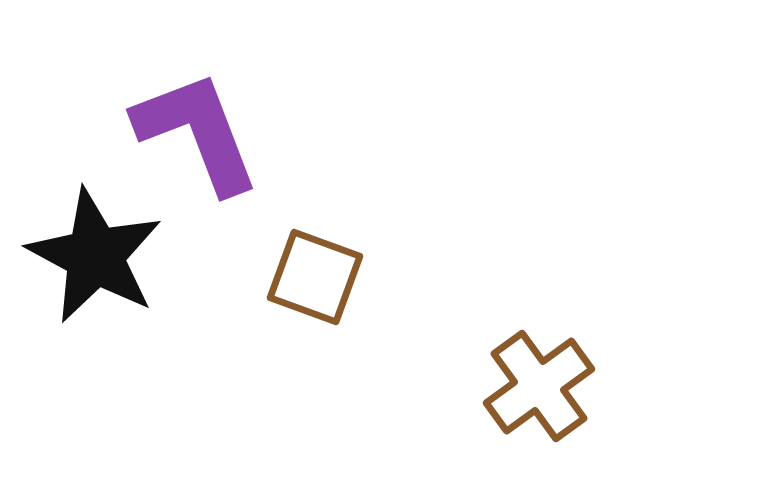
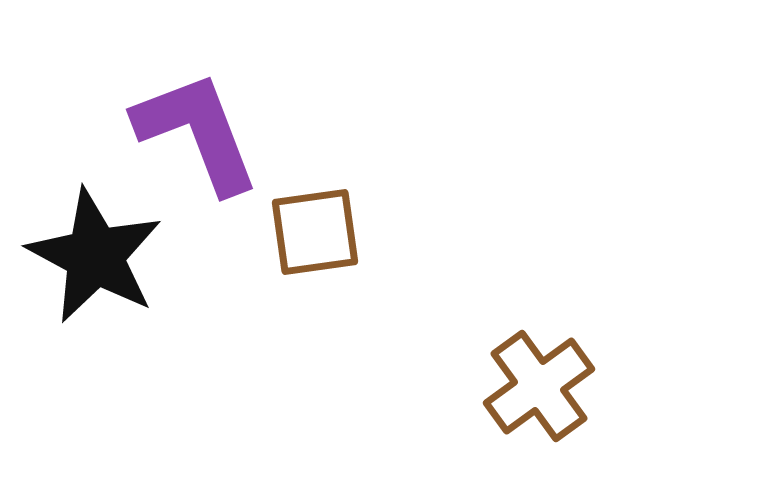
brown square: moved 45 px up; rotated 28 degrees counterclockwise
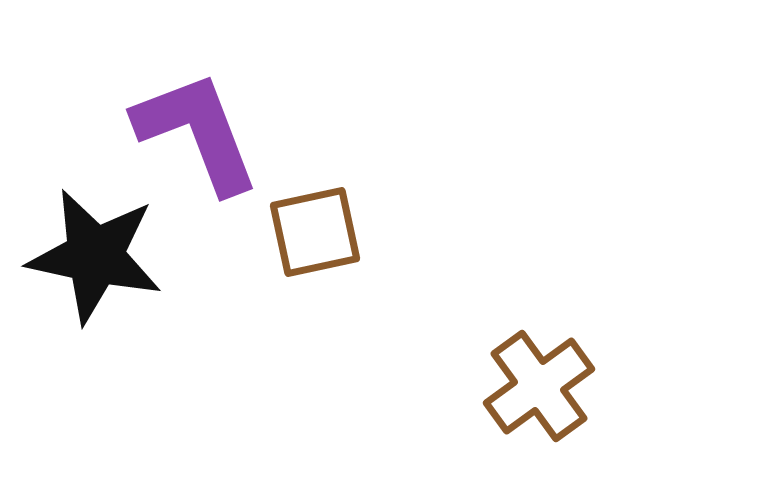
brown square: rotated 4 degrees counterclockwise
black star: rotated 16 degrees counterclockwise
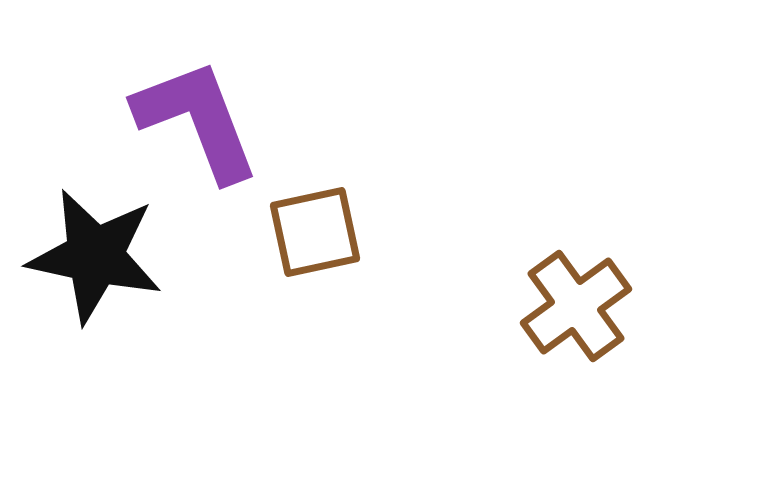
purple L-shape: moved 12 px up
brown cross: moved 37 px right, 80 px up
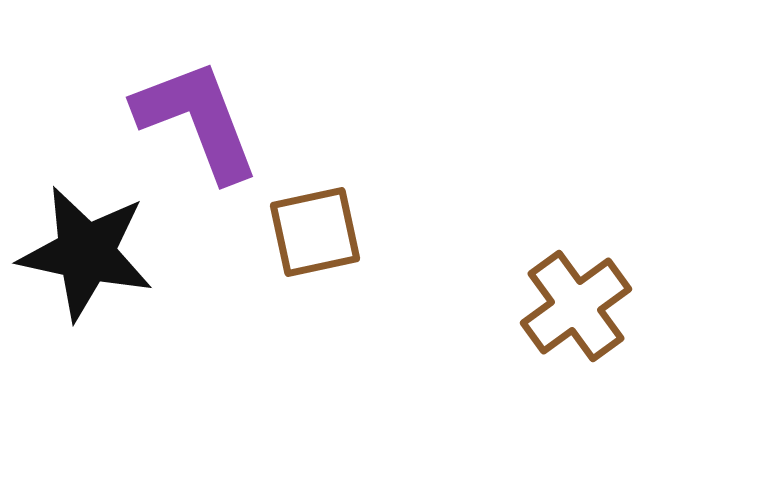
black star: moved 9 px left, 3 px up
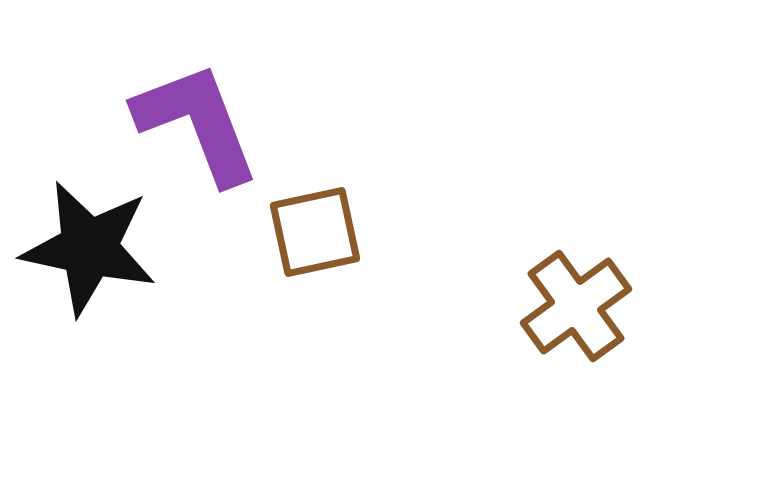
purple L-shape: moved 3 px down
black star: moved 3 px right, 5 px up
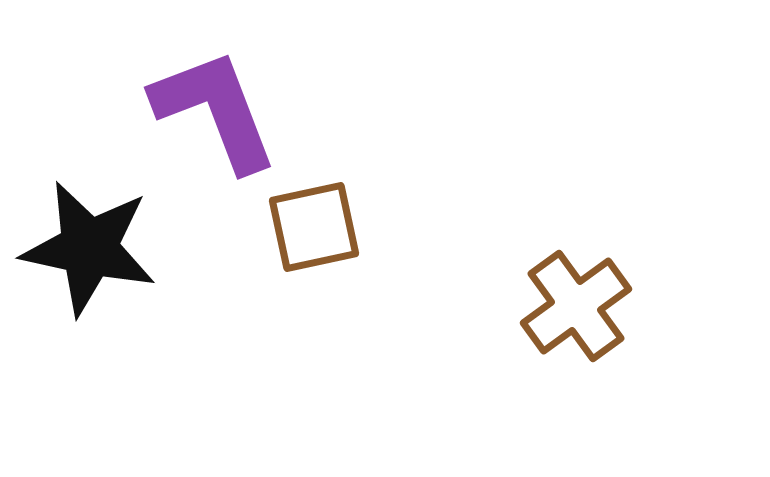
purple L-shape: moved 18 px right, 13 px up
brown square: moved 1 px left, 5 px up
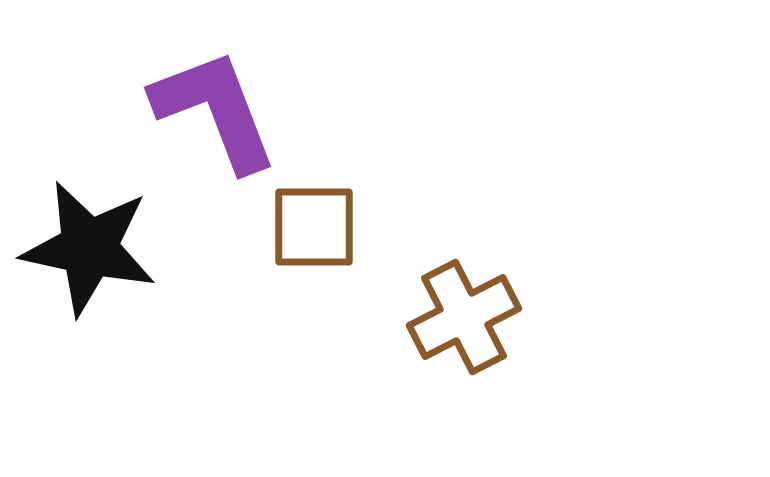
brown square: rotated 12 degrees clockwise
brown cross: moved 112 px left, 11 px down; rotated 9 degrees clockwise
